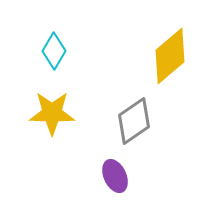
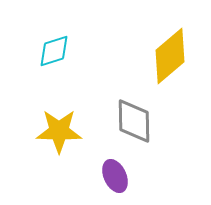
cyan diamond: rotated 42 degrees clockwise
yellow star: moved 7 px right, 18 px down
gray diamond: rotated 57 degrees counterclockwise
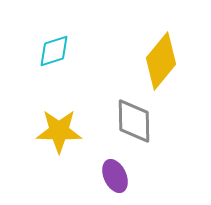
yellow diamond: moved 9 px left, 5 px down; rotated 10 degrees counterclockwise
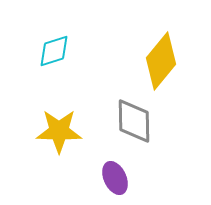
purple ellipse: moved 2 px down
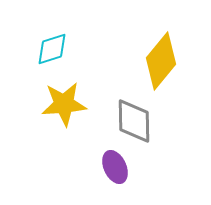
cyan diamond: moved 2 px left, 2 px up
yellow star: moved 5 px right, 27 px up; rotated 6 degrees counterclockwise
purple ellipse: moved 11 px up
